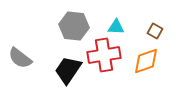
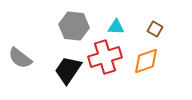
brown square: moved 2 px up
red cross: moved 1 px right, 2 px down; rotated 8 degrees counterclockwise
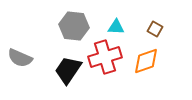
gray semicircle: rotated 15 degrees counterclockwise
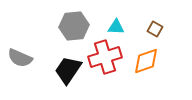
gray hexagon: rotated 12 degrees counterclockwise
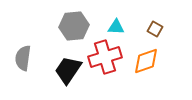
gray semicircle: moved 3 px right; rotated 75 degrees clockwise
